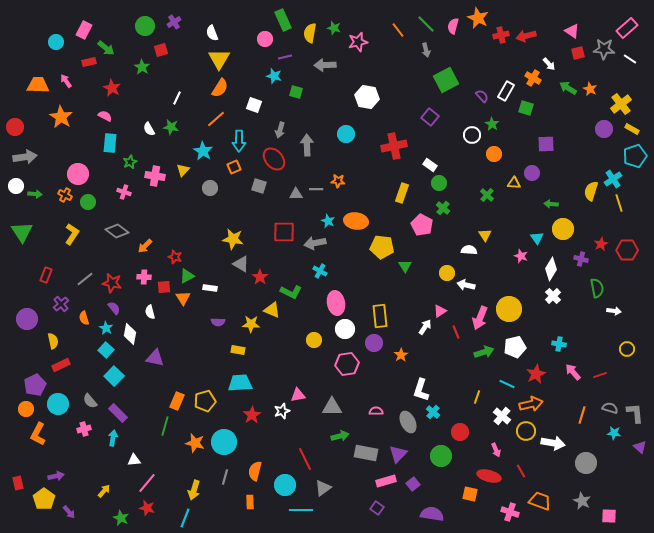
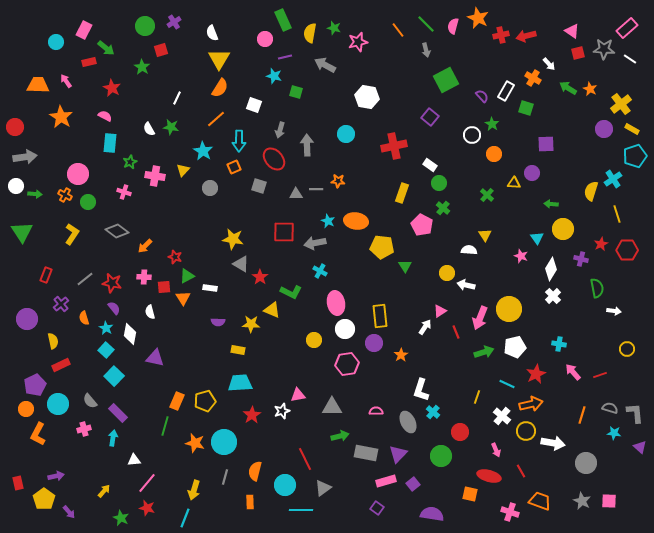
gray arrow at (325, 65): rotated 30 degrees clockwise
yellow line at (619, 203): moved 2 px left, 11 px down
pink square at (609, 516): moved 15 px up
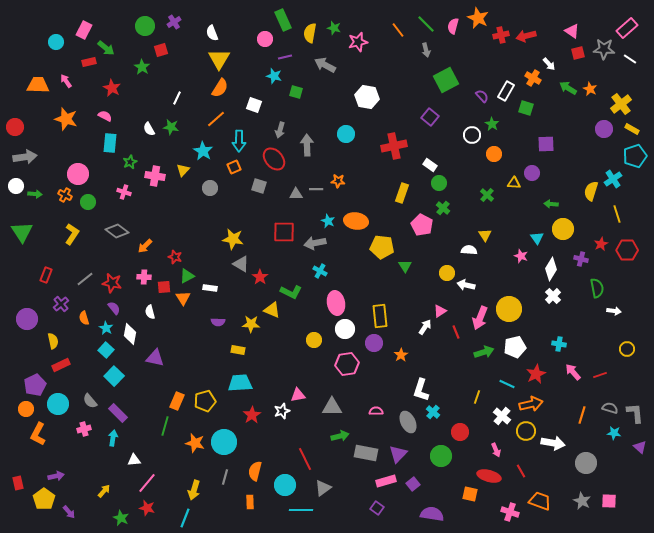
orange star at (61, 117): moved 5 px right, 2 px down; rotated 15 degrees counterclockwise
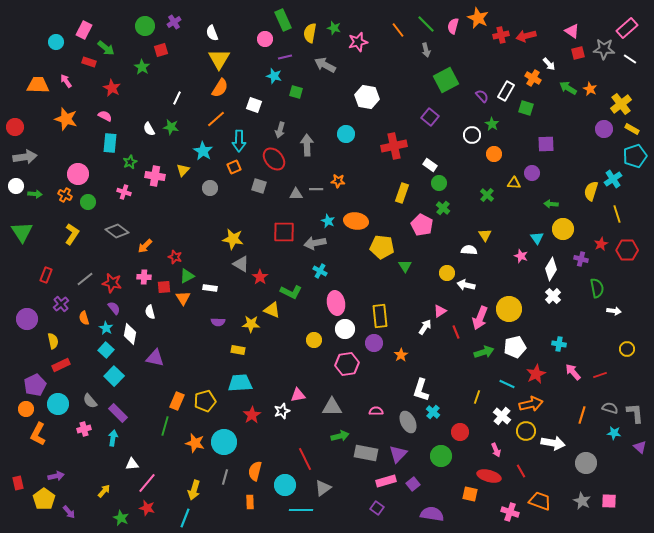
red rectangle at (89, 62): rotated 32 degrees clockwise
white triangle at (134, 460): moved 2 px left, 4 px down
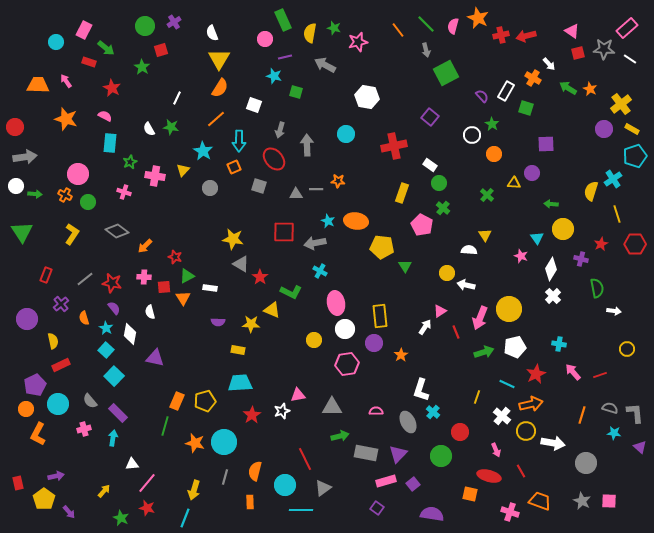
green square at (446, 80): moved 7 px up
red hexagon at (627, 250): moved 8 px right, 6 px up
